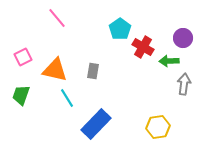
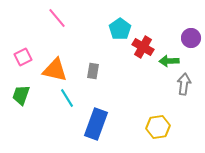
purple circle: moved 8 px right
blue rectangle: rotated 24 degrees counterclockwise
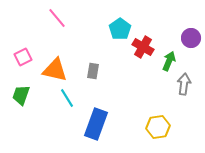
green arrow: rotated 114 degrees clockwise
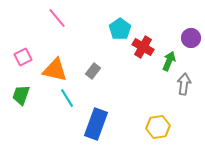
gray rectangle: rotated 28 degrees clockwise
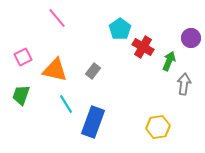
cyan line: moved 1 px left, 6 px down
blue rectangle: moved 3 px left, 2 px up
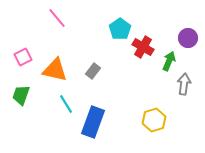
purple circle: moved 3 px left
yellow hexagon: moved 4 px left, 7 px up; rotated 10 degrees counterclockwise
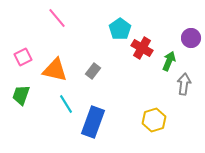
purple circle: moved 3 px right
red cross: moved 1 px left, 1 px down
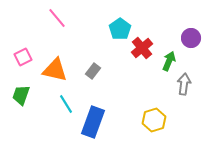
red cross: rotated 20 degrees clockwise
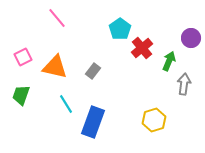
orange triangle: moved 3 px up
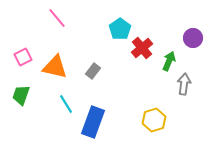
purple circle: moved 2 px right
